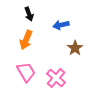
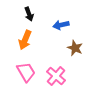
orange arrow: moved 1 px left
brown star: rotated 14 degrees counterclockwise
pink cross: moved 2 px up
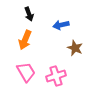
pink cross: rotated 30 degrees clockwise
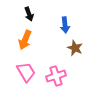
blue arrow: moved 4 px right; rotated 84 degrees counterclockwise
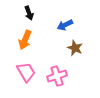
black arrow: moved 1 px up
blue arrow: rotated 70 degrees clockwise
pink cross: moved 1 px right
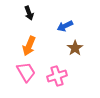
blue arrow: moved 1 px down
orange arrow: moved 4 px right, 6 px down
brown star: rotated 14 degrees clockwise
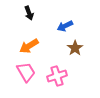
orange arrow: rotated 36 degrees clockwise
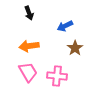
orange arrow: rotated 24 degrees clockwise
pink trapezoid: moved 2 px right
pink cross: rotated 24 degrees clockwise
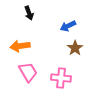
blue arrow: moved 3 px right
orange arrow: moved 9 px left
pink cross: moved 4 px right, 2 px down
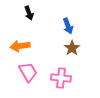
blue arrow: rotated 84 degrees counterclockwise
brown star: moved 3 px left
